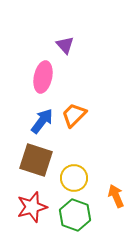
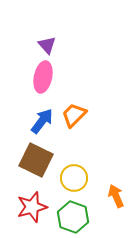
purple triangle: moved 18 px left
brown square: rotated 8 degrees clockwise
green hexagon: moved 2 px left, 2 px down
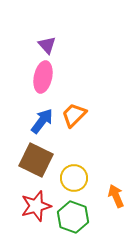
red star: moved 4 px right, 1 px up
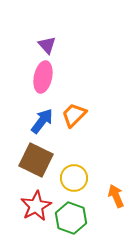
red star: rotated 12 degrees counterclockwise
green hexagon: moved 2 px left, 1 px down
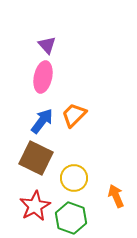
brown square: moved 2 px up
red star: moved 1 px left
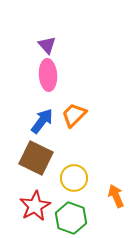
pink ellipse: moved 5 px right, 2 px up; rotated 16 degrees counterclockwise
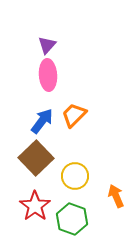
purple triangle: rotated 24 degrees clockwise
brown square: rotated 20 degrees clockwise
yellow circle: moved 1 px right, 2 px up
red star: rotated 8 degrees counterclockwise
green hexagon: moved 1 px right, 1 px down
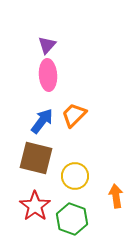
brown square: rotated 32 degrees counterclockwise
orange arrow: rotated 15 degrees clockwise
